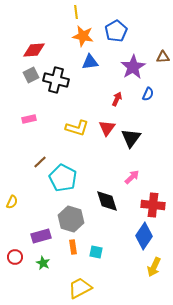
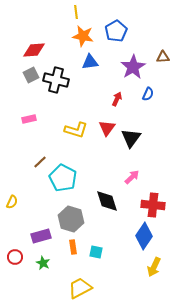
yellow L-shape: moved 1 px left, 2 px down
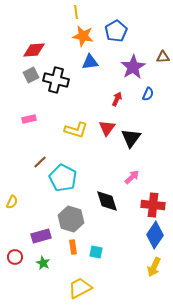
blue diamond: moved 11 px right, 1 px up
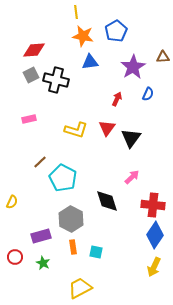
gray hexagon: rotated 10 degrees clockwise
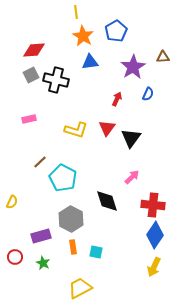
orange star: rotated 20 degrees clockwise
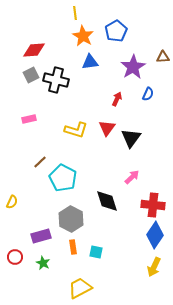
yellow line: moved 1 px left, 1 px down
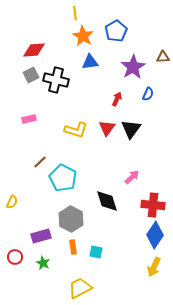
black triangle: moved 9 px up
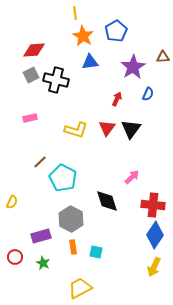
pink rectangle: moved 1 px right, 1 px up
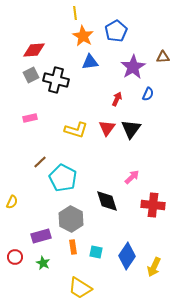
blue diamond: moved 28 px left, 21 px down
yellow trapezoid: rotated 120 degrees counterclockwise
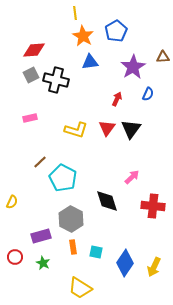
red cross: moved 1 px down
blue diamond: moved 2 px left, 7 px down
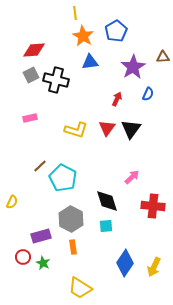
brown line: moved 4 px down
cyan square: moved 10 px right, 26 px up; rotated 16 degrees counterclockwise
red circle: moved 8 px right
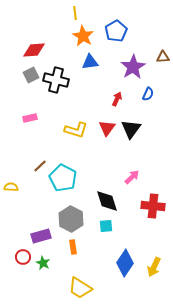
yellow semicircle: moved 1 px left, 15 px up; rotated 112 degrees counterclockwise
